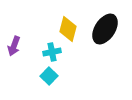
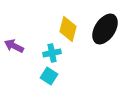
purple arrow: rotated 96 degrees clockwise
cyan cross: moved 1 px down
cyan square: rotated 12 degrees counterclockwise
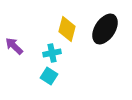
yellow diamond: moved 1 px left
purple arrow: rotated 18 degrees clockwise
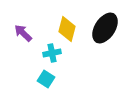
black ellipse: moved 1 px up
purple arrow: moved 9 px right, 13 px up
cyan square: moved 3 px left, 3 px down
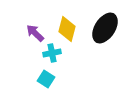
purple arrow: moved 12 px right
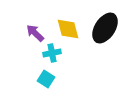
yellow diamond: moved 1 px right; rotated 30 degrees counterclockwise
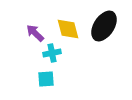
black ellipse: moved 1 px left, 2 px up
cyan square: rotated 36 degrees counterclockwise
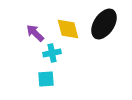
black ellipse: moved 2 px up
